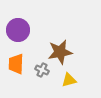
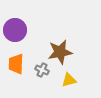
purple circle: moved 3 px left
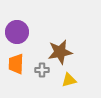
purple circle: moved 2 px right, 2 px down
gray cross: rotated 24 degrees counterclockwise
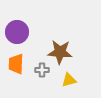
brown star: rotated 15 degrees clockwise
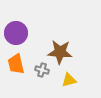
purple circle: moved 1 px left, 1 px down
orange trapezoid: rotated 15 degrees counterclockwise
gray cross: rotated 16 degrees clockwise
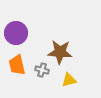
orange trapezoid: moved 1 px right, 1 px down
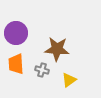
brown star: moved 3 px left, 3 px up
orange trapezoid: moved 1 px left, 1 px up; rotated 10 degrees clockwise
yellow triangle: rotated 21 degrees counterclockwise
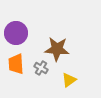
gray cross: moved 1 px left, 2 px up; rotated 16 degrees clockwise
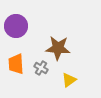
purple circle: moved 7 px up
brown star: moved 1 px right, 1 px up
